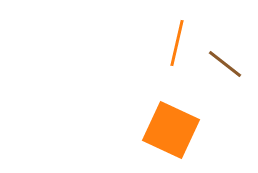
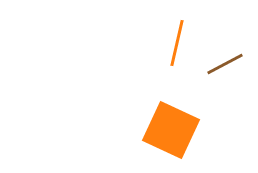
brown line: rotated 66 degrees counterclockwise
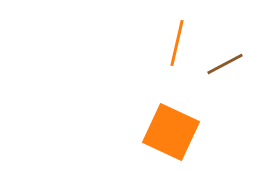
orange square: moved 2 px down
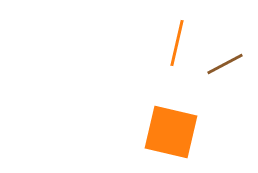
orange square: rotated 12 degrees counterclockwise
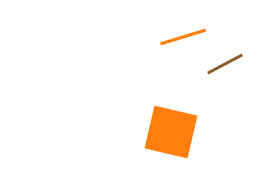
orange line: moved 6 px right, 6 px up; rotated 60 degrees clockwise
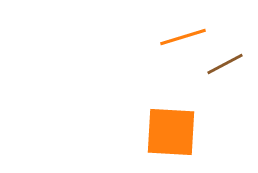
orange square: rotated 10 degrees counterclockwise
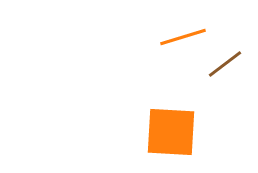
brown line: rotated 9 degrees counterclockwise
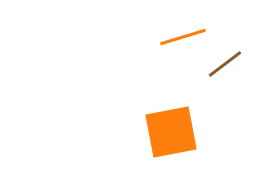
orange square: rotated 14 degrees counterclockwise
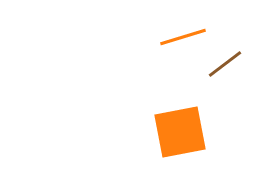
orange square: moved 9 px right
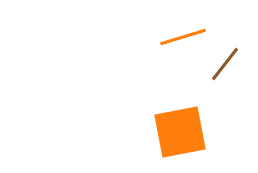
brown line: rotated 15 degrees counterclockwise
